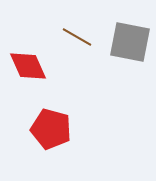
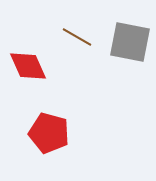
red pentagon: moved 2 px left, 4 px down
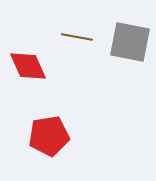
brown line: rotated 20 degrees counterclockwise
red pentagon: moved 3 px down; rotated 24 degrees counterclockwise
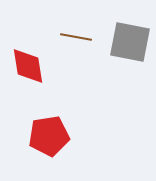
brown line: moved 1 px left
red diamond: rotated 15 degrees clockwise
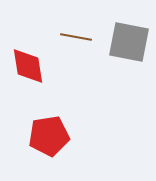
gray square: moved 1 px left
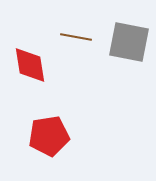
red diamond: moved 2 px right, 1 px up
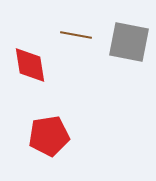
brown line: moved 2 px up
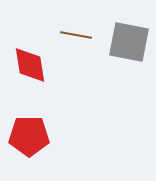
red pentagon: moved 20 px left; rotated 9 degrees clockwise
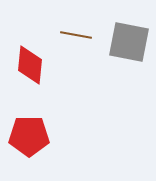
red diamond: rotated 15 degrees clockwise
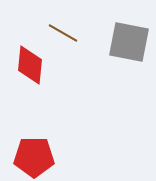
brown line: moved 13 px left, 2 px up; rotated 20 degrees clockwise
red pentagon: moved 5 px right, 21 px down
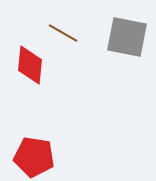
gray square: moved 2 px left, 5 px up
red pentagon: rotated 9 degrees clockwise
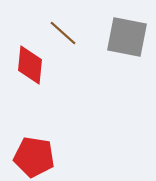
brown line: rotated 12 degrees clockwise
